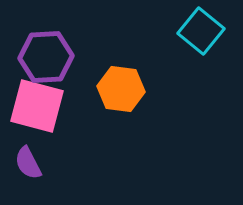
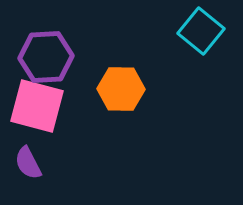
orange hexagon: rotated 6 degrees counterclockwise
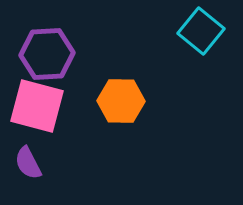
purple hexagon: moved 1 px right, 3 px up
orange hexagon: moved 12 px down
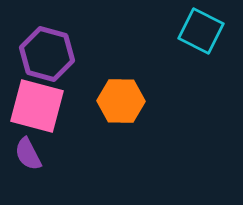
cyan square: rotated 12 degrees counterclockwise
purple hexagon: rotated 18 degrees clockwise
purple semicircle: moved 9 px up
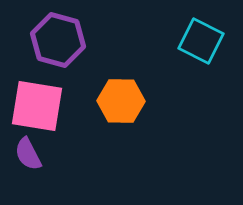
cyan square: moved 10 px down
purple hexagon: moved 11 px right, 14 px up
pink square: rotated 6 degrees counterclockwise
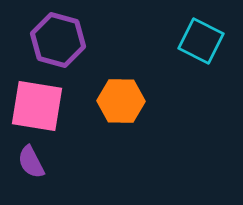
purple semicircle: moved 3 px right, 8 px down
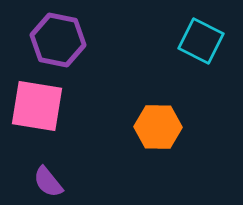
purple hexagon: rotated 4 degrees counterclockwise
orange hexagon: moved 37 px right, 26 px down
purple semicircle: moved 17 px right, 20 px down; rotated 12 degrees counterclockwise
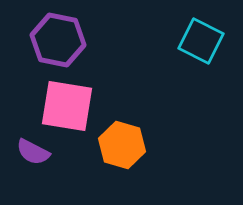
pink square: moved 30 px right
orange hexagon: moved 36 px left, 18 px down; rotated 15 degrees clockwise
purple semicircle: moved 15 px left, 30 px up; rotated 24 degrees counterclockwise
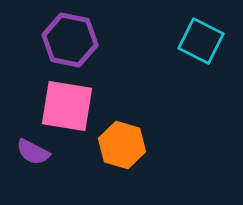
purple hexagon: moved 12 px right
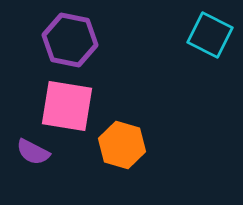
cyan square: moved 9 px right, 6 px up
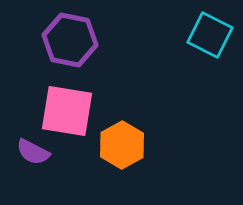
pink square: moved 5 px down
orange hexagon: rotated 15 degrees clockwise
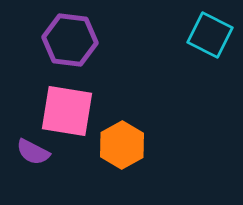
purple hexagon: rotated 4 degrees counterclockwise
